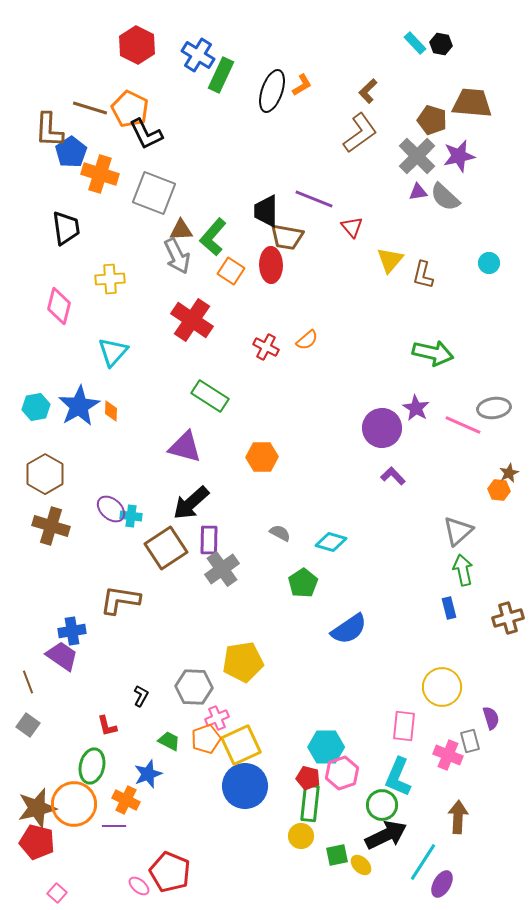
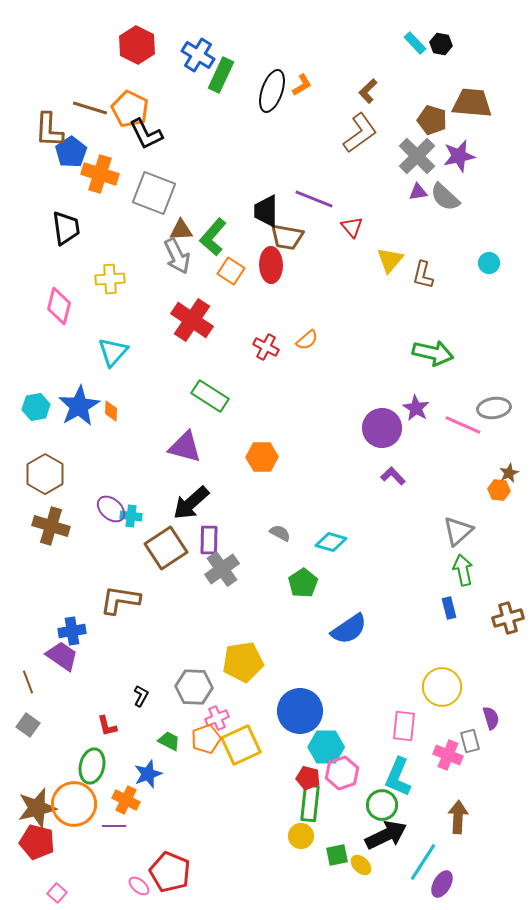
blue circle at (245, 786): moved 55 px right, 75 px up
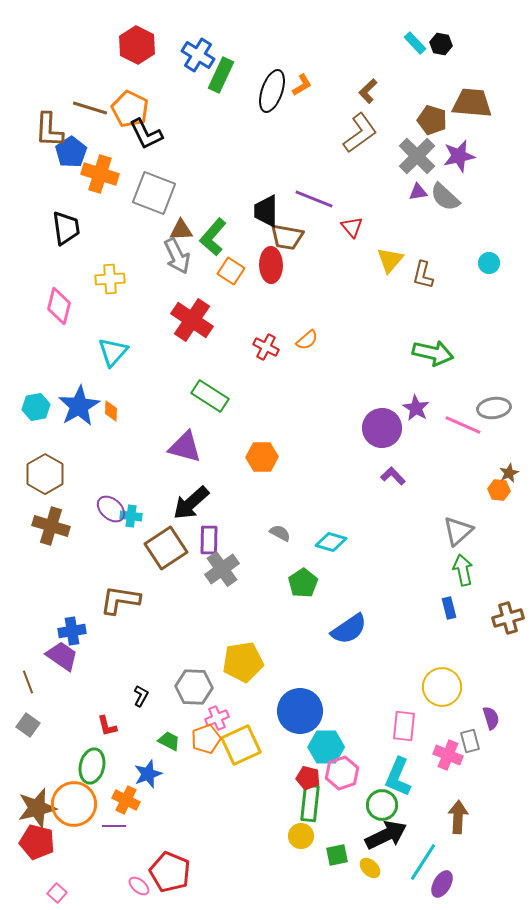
yellow ellipse at (361, 865): moved 9 px right, 3 px down
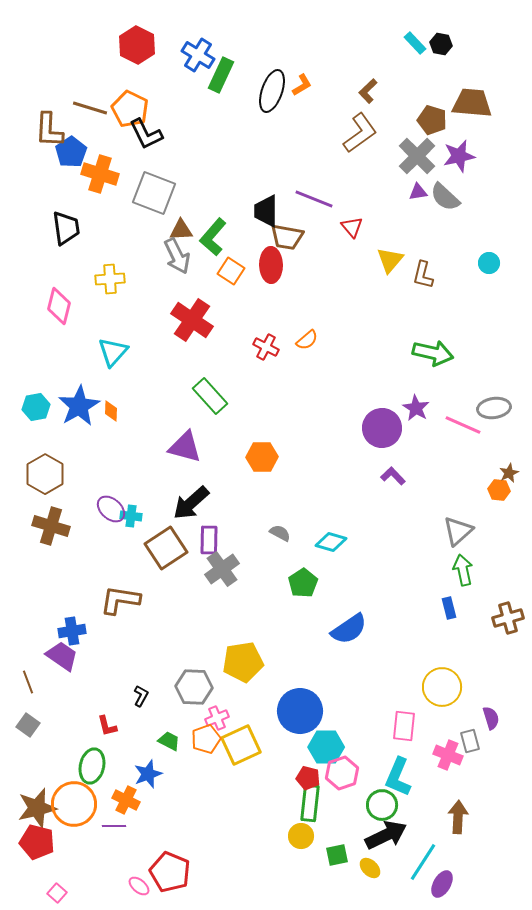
green rectangle at (210, 396): rotated 15 degrees clockwise
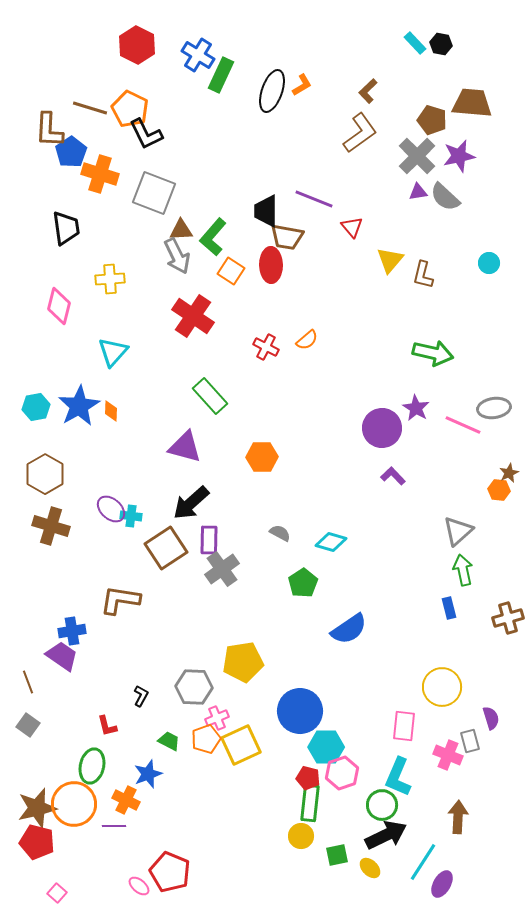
red cross at (192, 320): moved 1 px right, 4 px up
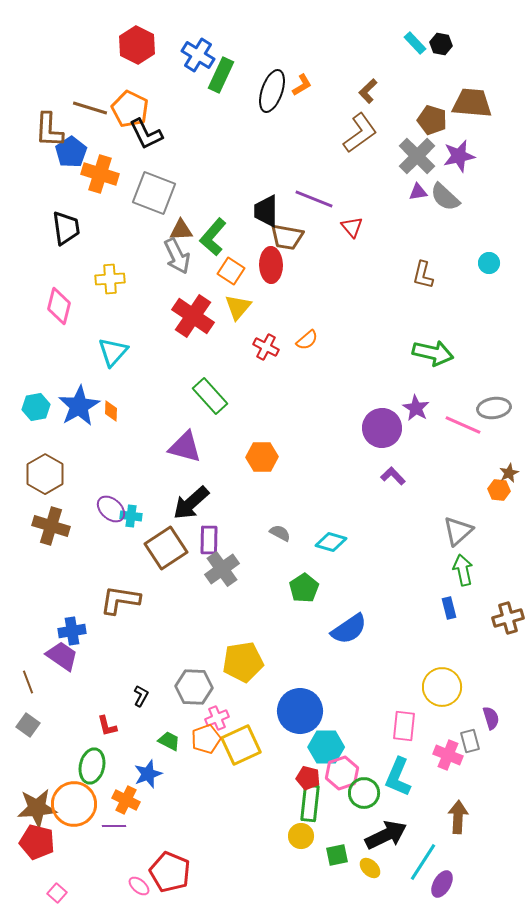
yellow triangle at (390, 260): moved 152 px left, 47 px down
green pentagon at (303, 583): moved 1 px right, 5 px down
green circle at (382, 805): moved 18 px left, 12 px up
brown star at (37, 808): rotated 9 degrees clockwise
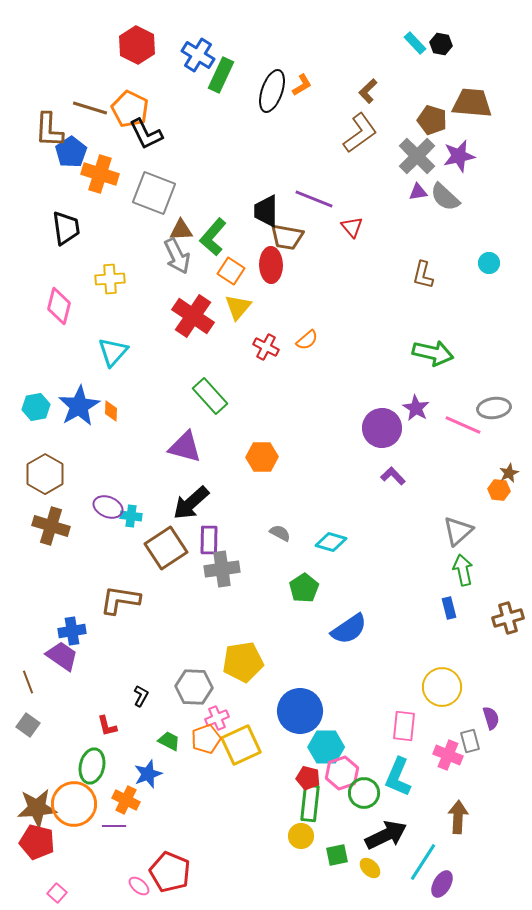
purple ellipse at (111, 509): moved 3 px left, 2 px up; rotated 20 degrees counterclockwise
gray cross at (222, 569): rotated 28 degrees clockwise
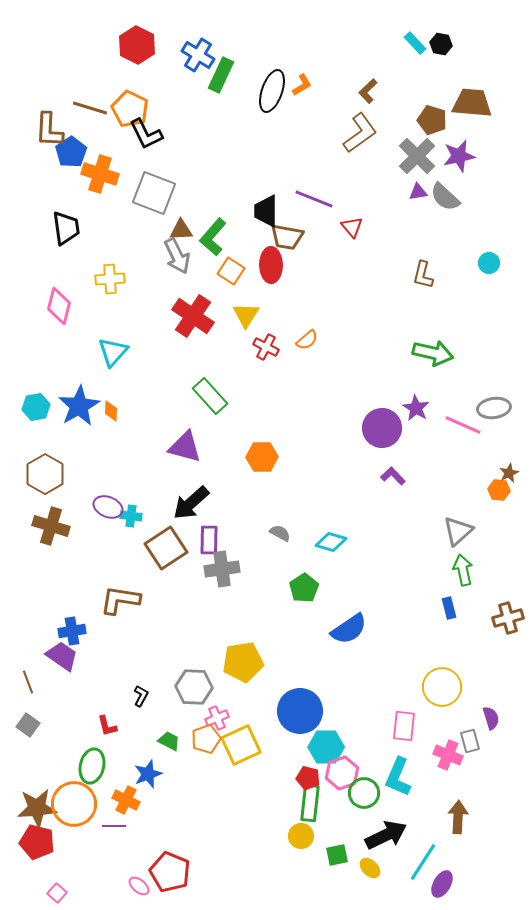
yellow triangle at (238, 307): moved 8 px right, 8 px down; rotated 8 degrees counterclockwise
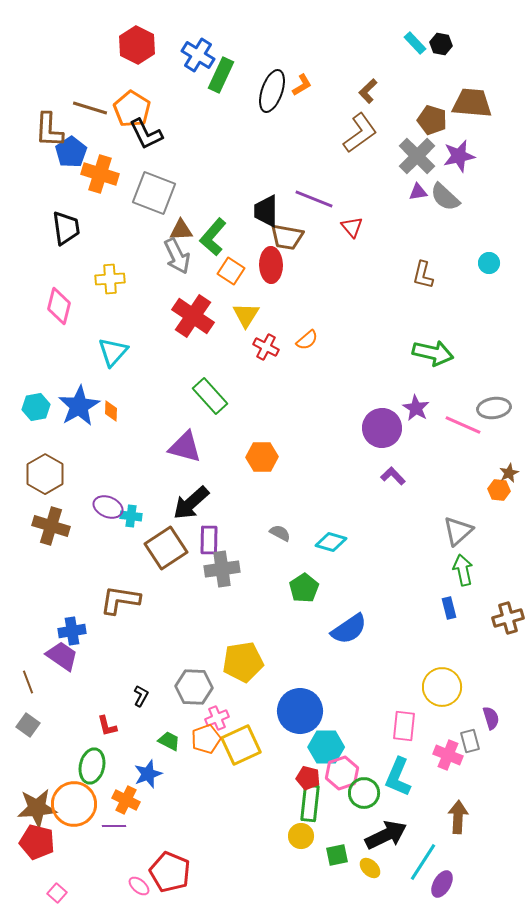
orange pentagon at (130, 109): moved 2 px right; rotated 6 degrees clockwise
